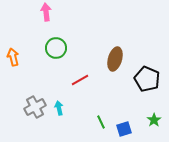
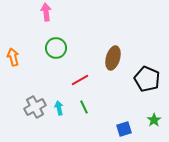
brown ellipse: moved 2 px left, 1 px up
green line: moved 17 px left, 15 px up
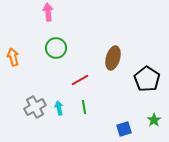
pink arrow: moved 2 px right
black pentagon: rotated 10 degrees clockwise
green line: rotated 16 degrees clockwise
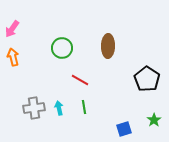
pink arrow: moved 36 px left, 17 px down; rotated 138 degrees counterclockwise
green circle: moved 6 px right
brown ellipse: moved 5 px left, 12 px up; rotated 15 degrees counterclockwise
red line: rotated 60 degrees clockwise
gray cross: moved 1 px left, 1 px down; rotated 20 degrees clockwise
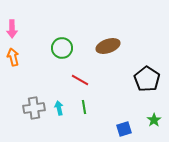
pink arrow: rotated 36 degrees counterclockwise
brown ellipse: rotated 70 degrees clockwise
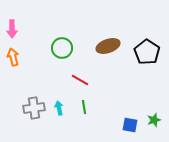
black pentagon: moved 27 px up
green star: rotated 16 degrees clockwise
blue square: moved 6 px right, 4 px up; rotated 28 degrees clockwise
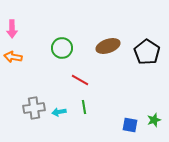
orange arrow: rotated 66 degrees counterclockwise
cyan arrow: moved 4 px down; rotated 88 degrees counterclockwise
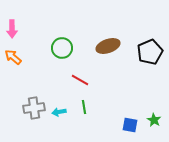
black pentagon: moved 3 px right; rotated 15 degrees clockwise
orange arrow: rotated 30 degrees clockwise
green star: rotated 24 degrees counterclockwise
